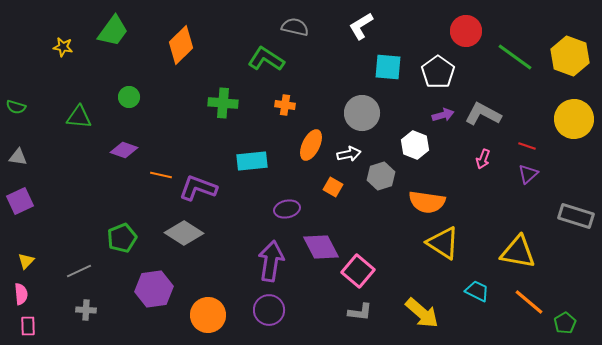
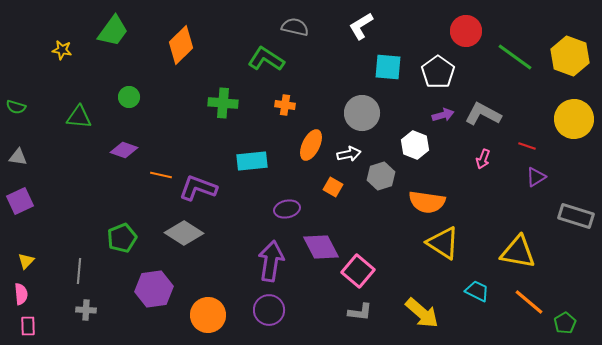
yellow star at (63, 47): moved 1 px left, 3 px down
purple triangle at (528, 174): moved 8 px right, 3 px down; rotated 10 degrees clockwise
gray line at (79, 271): rotated 60 degrees counterclockwise
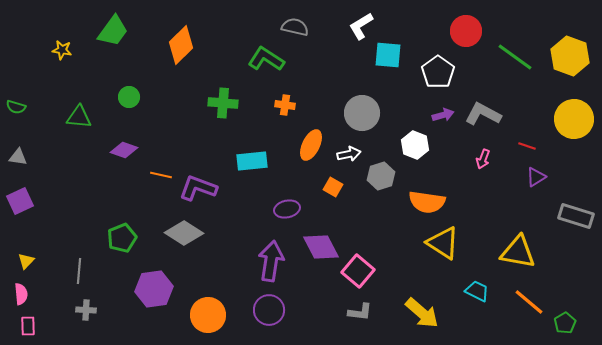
cyan square at (388, 67): moved 12 px up
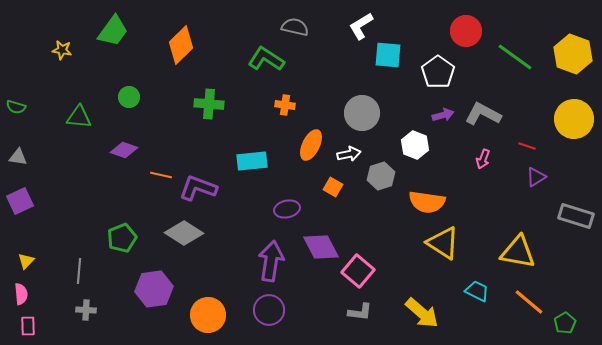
yellow hexagon at (570, 56): moved 3 px right, 2 px up
green cross at (223, 103): moved 14 px left, 1 px down
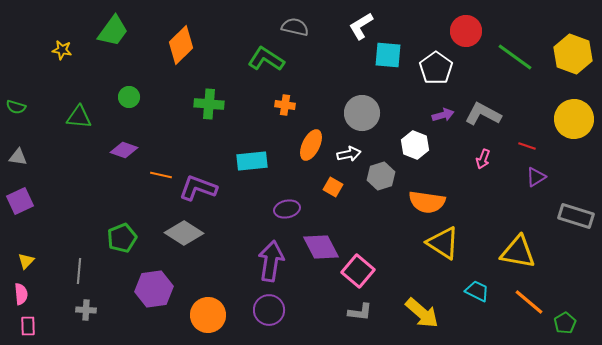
white pentagon at (438, 72): moved 2 px left, 4 px up
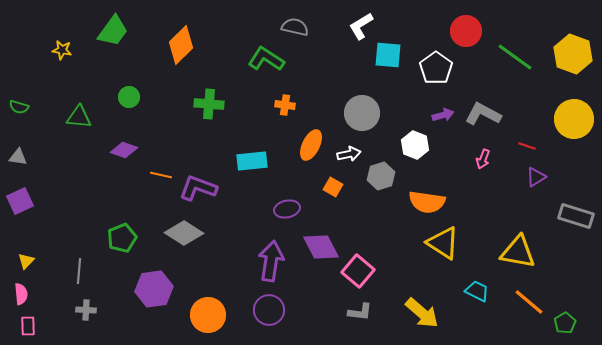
green semicircle at (16, 107): moved 3 px right
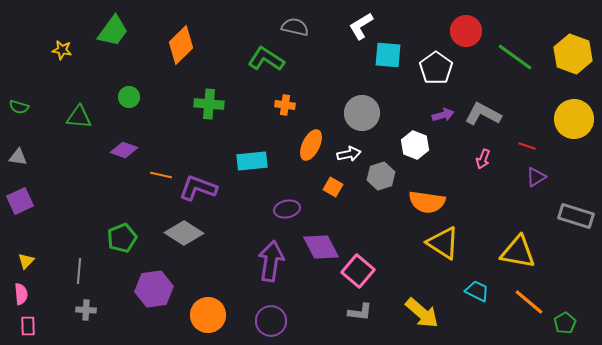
purple circle at (269, 310): moved 2 px right, 11 px down
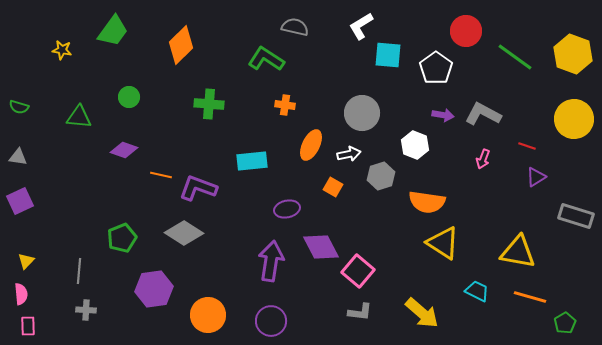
purple arrow at (443, 115): rotated 25 degrees clockwise
orange line at (529, 302): moved 1 px right, 5 px up; rotated 24 degrees counterclockwise
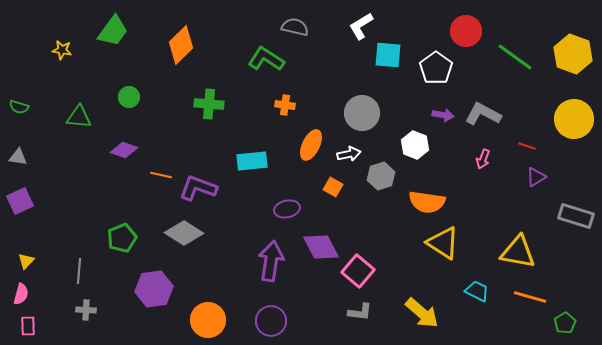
pink semicircle at (21, 294): rotated 20 degrees clockwise
orange circle at (208, 315): moved 5 px down
